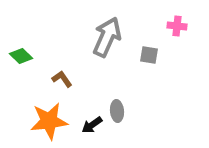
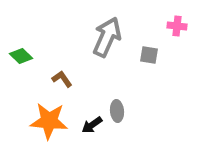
orange star: rotated 12 degrees clockwise
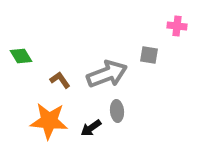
gray arrow: moved 37 px down; rotated 45 degrees clockwise
green diamond: rotated 15 degrees clockwise
brown L-shape: moved 2 px left, 1 px down
black arrow: moved 1 px left, 3 px down
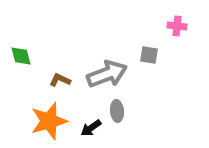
green diamond: rotated 15 degrees clockwise
brown L-shape: rotated 30 degrees counterclockwise
orange star: rotated 21 degrees counterclockwise
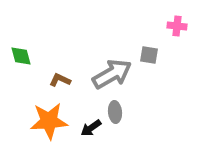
gray arrow: moved 5 px right; rotated 9 degrees counterclockwise
gray ellipse: moved 2 px left, 1 px down
orange star: rotated 12 degrees clockwise
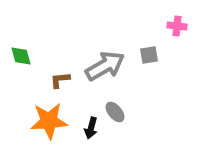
gray square: rotated 18 degrees counterclockwise
gray arrow: moved 7 px left, 8 px up
brown L-shape: rotated 30 degrees counterclockwise
gray ellipse: rotated 35 degrees counterclockwise
black arrow: rotated 40 degrees counterclockwise
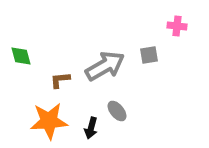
gray ellipse: moved 2 px right, 1 px up
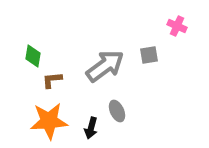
pink cross: rotated 18 degrees clockwise
green diamond: moved 12 px right; rotated 25 degrees clockwise
gray arrow: rotated 6 degrees counterclockwise
brown L-shape: moved 8 px left
gray ellipse: rotated 15 degrees clockwise
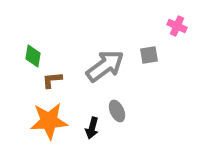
black arrow: moved 1 px right
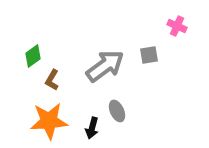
green diamond: rotated 45 degrees clockwise
brown L-shape: rotated 55 degrees counterclockwise
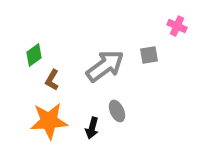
green diamond: moved 1 px right, 1 px up
